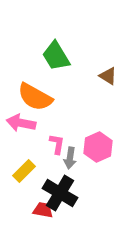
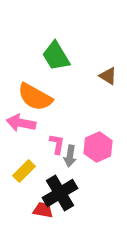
gray arrow: moved 2 px up
black cross: rotated 28 degrees clockwise
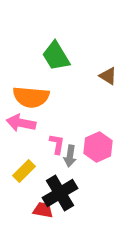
orange semicircle: moved 4 px left; rotated 24 degrees counterclockwise
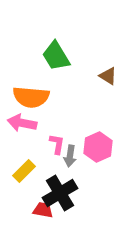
pink arrow: moved 1 px right
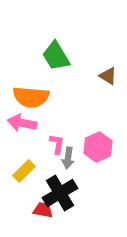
gray arrow: moved 2 px left, 2 px down
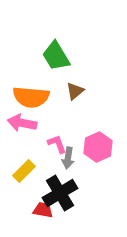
brown triangle: moved 33 px left, 15 px down; rotated 48 degrees clockwise
pink L-shape: rotated 30 degrees counterclockwise
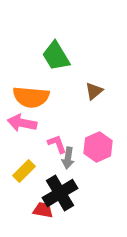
brown triangle: moved 19 px right
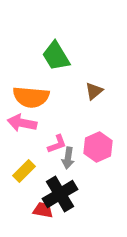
pink L-shape: rotated 90 degrees clockwise
black cross: moved 1 px down
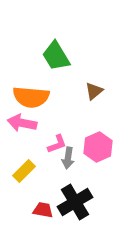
black cross: moved 15 px right, 8 px down
